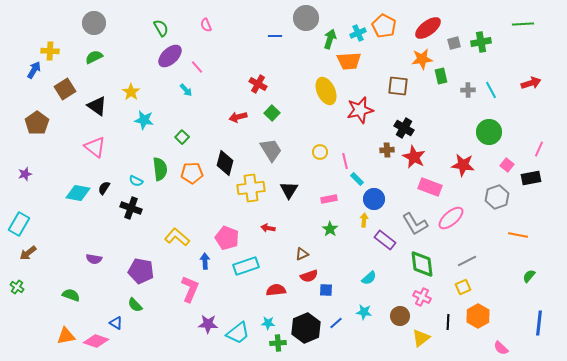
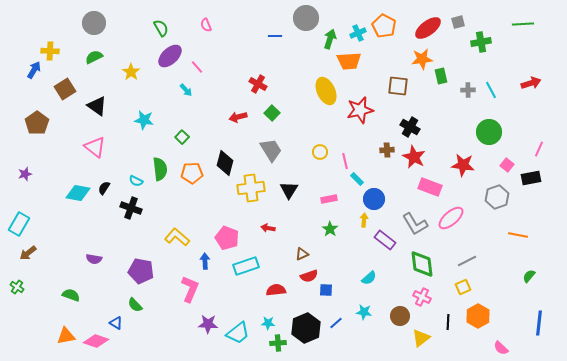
gray square at (454, 43): moved 4 px right, 21 px up
yellow star at (131, 92): moved 20 px up
black cross at (404, 128): moved 6 px right, 1 px up
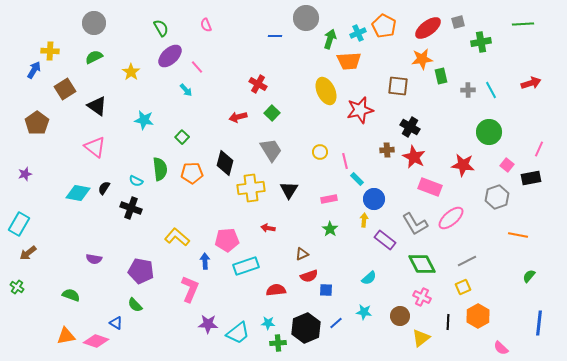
pink pentagon at (227, 238): moved 2 px down; rotated 25 degrees counterclockwise
green diamond at (422, 264): rotated 20 degrees counterclockwise
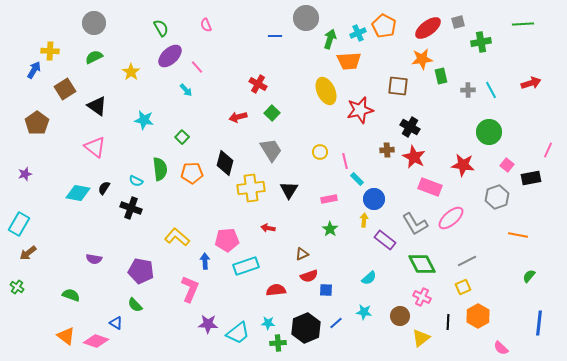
pink line at (539, 149): moved 9 px right, 1 px down
orange triangle at (66, 336): rotated 48 degrees clockwise
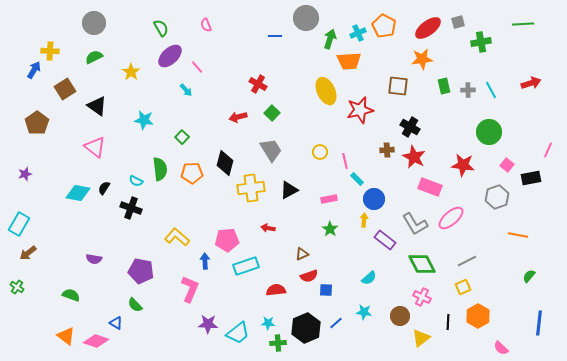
green rectangle at (441, 76): moved 3 px right, 10 px down
black triangle at (289, 190): rotated 30 degrees clockwise
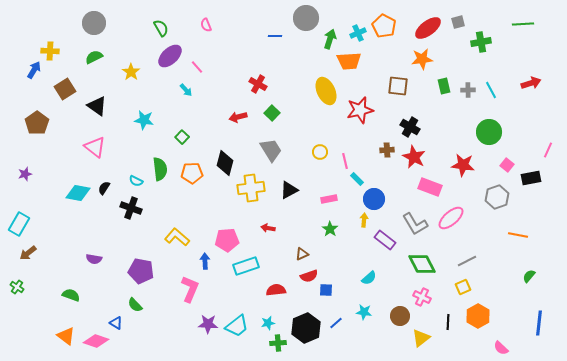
cyan star at (268, 323): rotated 16 degrees counterclockwise
cyan trapezoid at (238, 333): moved 1 px left, 7 px up
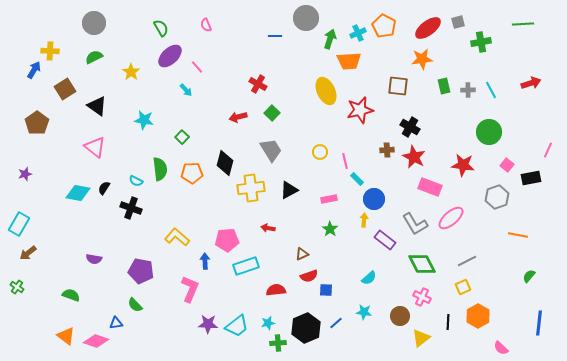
blue triangle at (116, 323): rotated 40 degrees counterclockwise
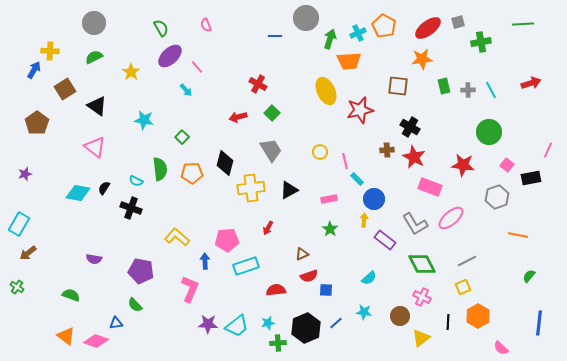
red arrow at (268, 228): rotated 72 degrees counterclockwise
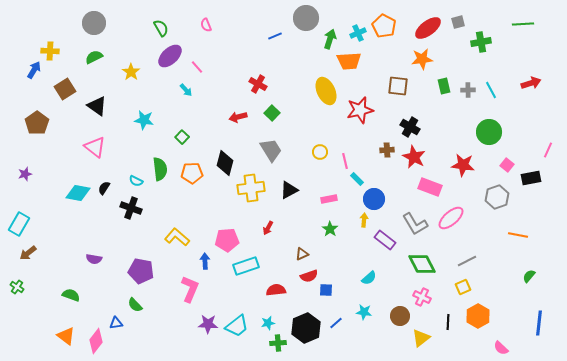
blue line at (275, 36): rotated 24 degrees counterclockwise
pink diamond at (96, 341): rotated 70 degrees counterclockwise
